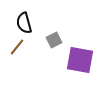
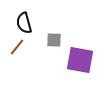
gray square: rotated 28 degrees clockwise
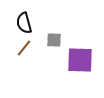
brown line: moved 7 px right, 1 px down
purple square: rotated 8 degrees counterclockwise
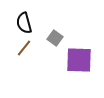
gray square: moved 1 px right, 2 px up; rotated 35 degrees clockwise
purple square: moved 1 px left
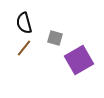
gray square: rotated 21 degrees counterclockwise
purple square: rotated 32 degrees counterclockwise
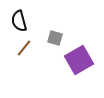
black semicircle: moved 5 px left, 2 px up
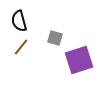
brown line: moved 3 px left, 1 px up
purple square: rotated 12 degrees clockwise
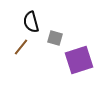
black semicircle: moved 12 px right, 1 px down
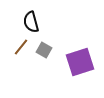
gray square: moved 11 px left, 12 px down; rotated 14 degrees clockwise
purple square: moved 1 px right, 2 px down
